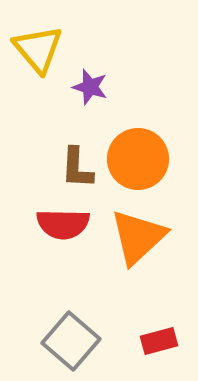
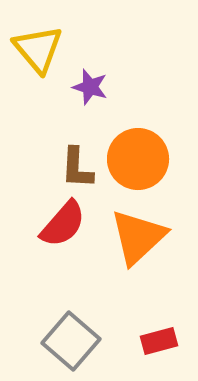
red semicircle: rotated 50 degrees counterclockwise
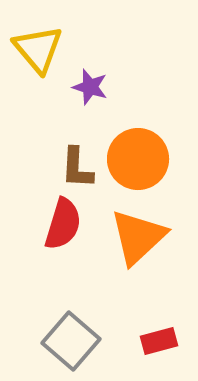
red semicircle: rotated 24 degrees counterclockwise
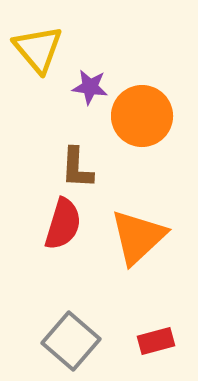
purple star: rotated 9 degrees counterclockwise
orange circle: moved 4 px right, 43 px up
red rectangle: moved 3 px left
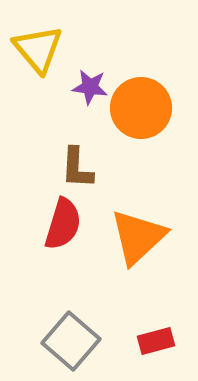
orange circle: moved 1 px left, 8 px up
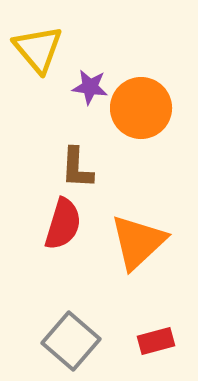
orange triangle: moved 5 px down
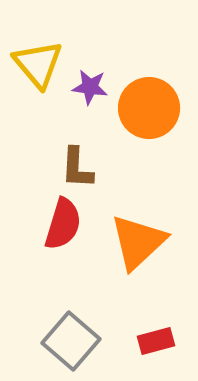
yellow triangle: moved 15 px down
orange circle: moved 8 px right
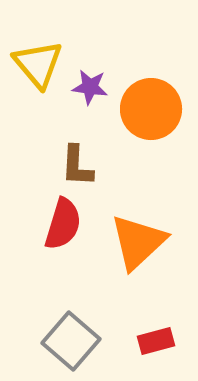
orange circle: moved 2 px right, 1 px down
brown L-shape: moved 2 px up
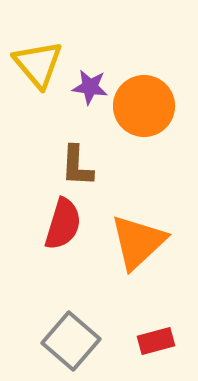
orange circle: moved 7 px left, 3 px up
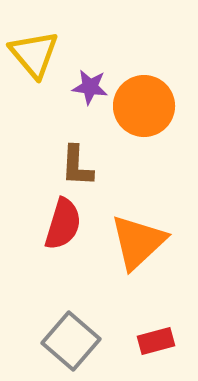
yellow triangle: moved 4 px left, 10 px up
